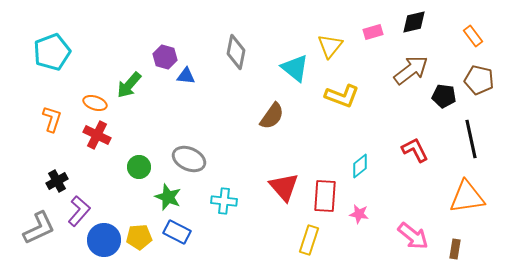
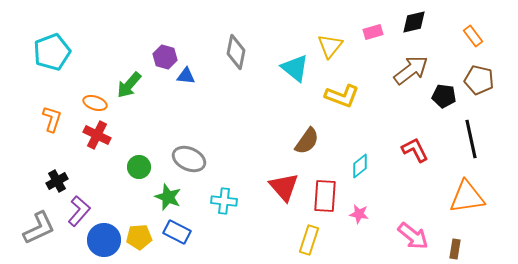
brown semicircle: moved 35 px right, 25 px down
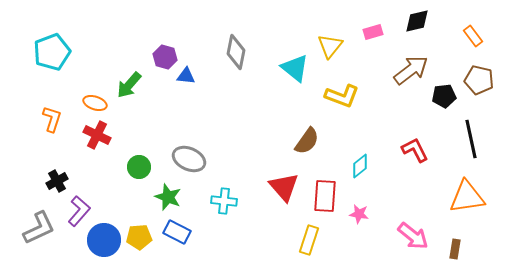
black diamond: moved 3 px right, 1 px up
black pentagon: rotated 15 degrees counterclockwise
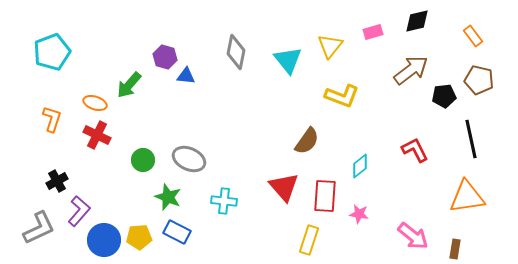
cyan triangle: moved 7 px left, 8 px up; rotated 12 degrees clockwise
green circle: moved 4 px right, 7 px up
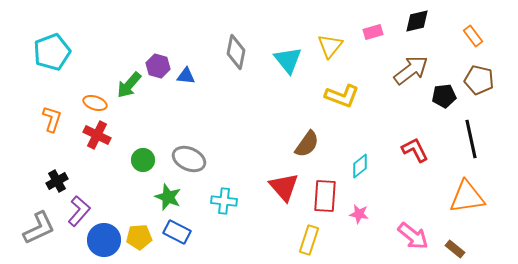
purple hexagon: moved 7 px left, 9 px down
brown semicircle: moved 3 px down
brown rectangle: rotated 60 degrees counterclockwise
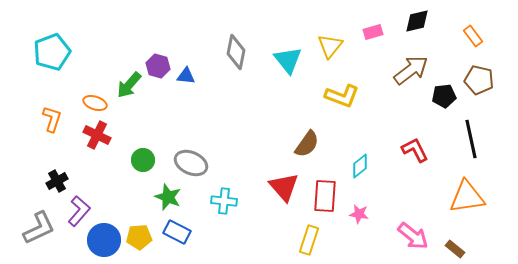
gray ellipse: moved 2 px right, 4 px down
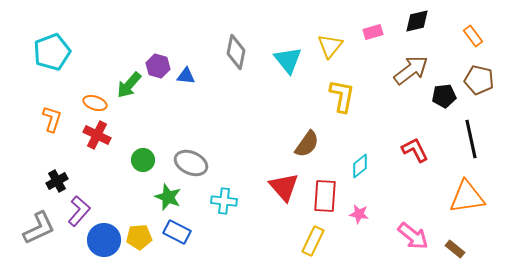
yellow L-shape: rotated 100 degrees counterclockwise
yellow rectangle: moved 4 px right, 1 px down; rotated 8 degrees clockwise
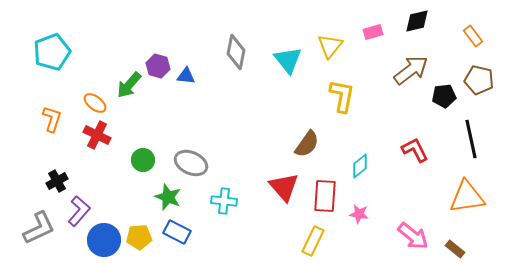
orange ellipse: rotated 20 degrees clockwise
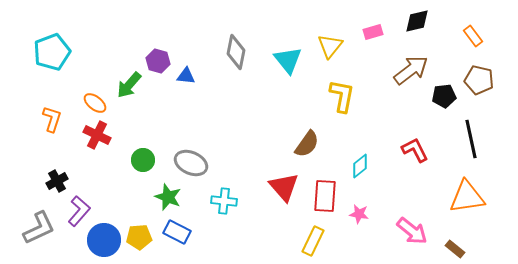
purple hexagon: moved 5 px up
pink arrow: moved 1 px left, 5 px up
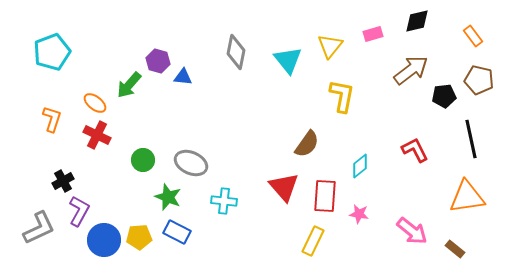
pink rectangle: moved 2 px down
blue triangle: moved 3 px left, 1 px down
black cross: moved 6 px right
purple L-shape: rotated 12 degrees counterclockwise
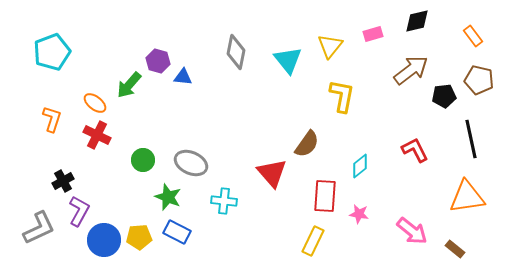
red triangle: moved 12 px left, 14 px up
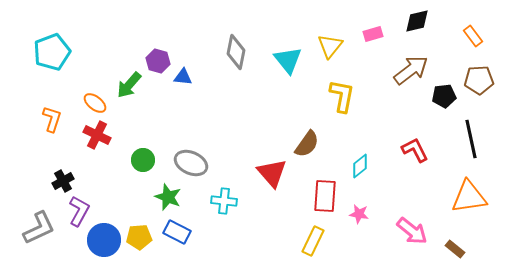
brown pentagon: rotated 16 degrees counterclockwise
orange triangle: moved 2 px right
